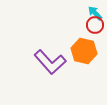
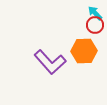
orange hexagon: rotated 15 degrees counterclockwise
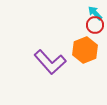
orange hexagon: moved 1 px right, 1 px up; rotated 20 degrees counterclockwise
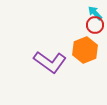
purple L-shape: rotated 12 degrees counterclockwise
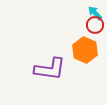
orange hexagon: rotated 15 degrees counterclockwise
purple L-shape: moved 7 px down; rotated 28 degrees counterclockwise
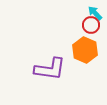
red circle: moved 4 px left
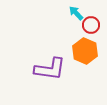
cyan arrow: moved 19 px left
orange hexagon: moved 1 px down
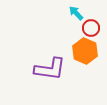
red circle: moved 3 px down
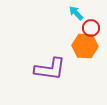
orange hexagon: moved 5 px up; rotated 20 degrees counterclockwise
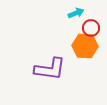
cyan arrow: rotated 112 degrees clockwise
